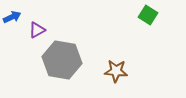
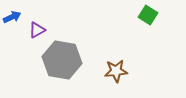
brown star: rotated 10 degrees counterclockwise
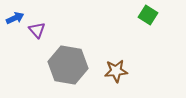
blue arrow: moved 3 px right, 1 px down
purple triangle: rotated 42 degrees counterclockwise
gray hexagon: moved 6 px right, 5 px down
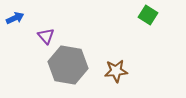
purple triangle: moved 9 px right, 6 px down
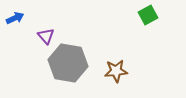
green square: rotated 30 degrees clockwise
gray hexagon: moved 2 px up
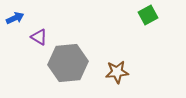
purple triangle: moved 7 px left, 1 px down; rotated 18 degrees counterclockwise
gray hexagon: rotated 15 degrees counterclockwise
brown star: moved 1 px right, 1 px down
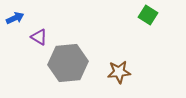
green square: rotated 30 degrees counterclockwise
brown star: moved 2 px right
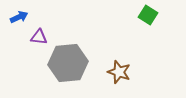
blue arrow: moved 4 px right, 1 px up
purple triangle: rotated 24 degrees counterclockwise
brown star: rotated 25 degrees clockwise
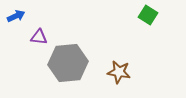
blue arrow: moved 3 px left, 1 px up
brown star: rotated 10 degrees counterclockwise
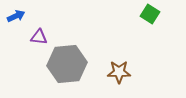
green square: moved 2 px right, 1 px up
gray hexagon: moved 1 px left, 1 px down
brown star: rotated 10 degrees counterclockwise
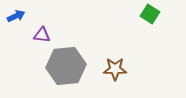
purple triangle: moved 3 px right, 2 px up
gray hexagon: moved 1 px left, 2 px down
brown star: moved 4 px left, 3 px up
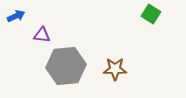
green square: moved 1 px right
